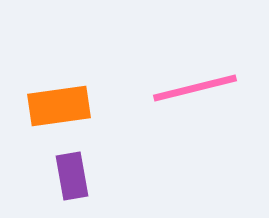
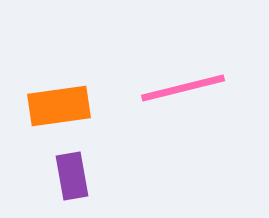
pink line: moved 12 px left
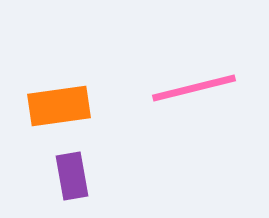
pink line: moved 11 px right
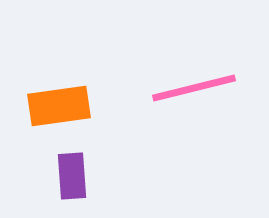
purple rectangle: rotated 6 degrees clockwise
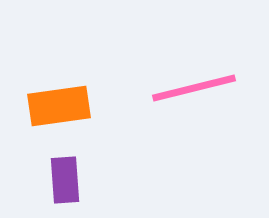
purple rectangle: moved 7 px left, 4 px down
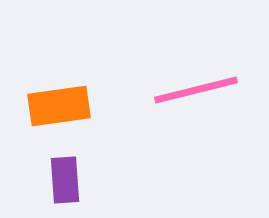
pink line: moved 2 px right, 2 px down
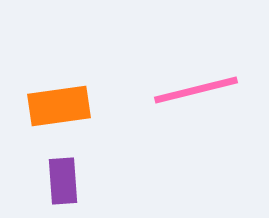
purple rectangle: moved 2 px left, 1 px down
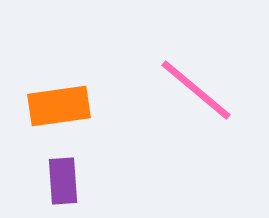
pink line: rotated 54 degrees clockwise
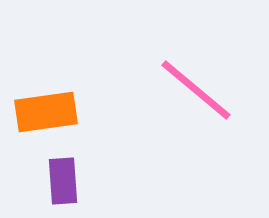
orange rectangle: moved 13 px left, 6 px down
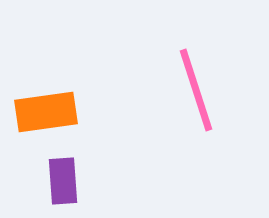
pink line: rotated 32 degrees clockwise
